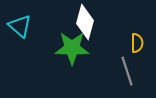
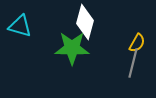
cyan triangle: rotated 25 degrees counterclockwise
yellow semicircle: rotated 30 degrees clockwise
gray line: moved 6 px right, 8 px up; rotated 32 degrees clockwise
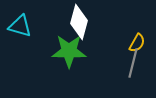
white diamond: moved 6 px left
green star: moved 3 px left, 3 px down
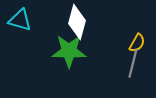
white diamond: moved 2 px left
cyan triangle: moved 6 px up
